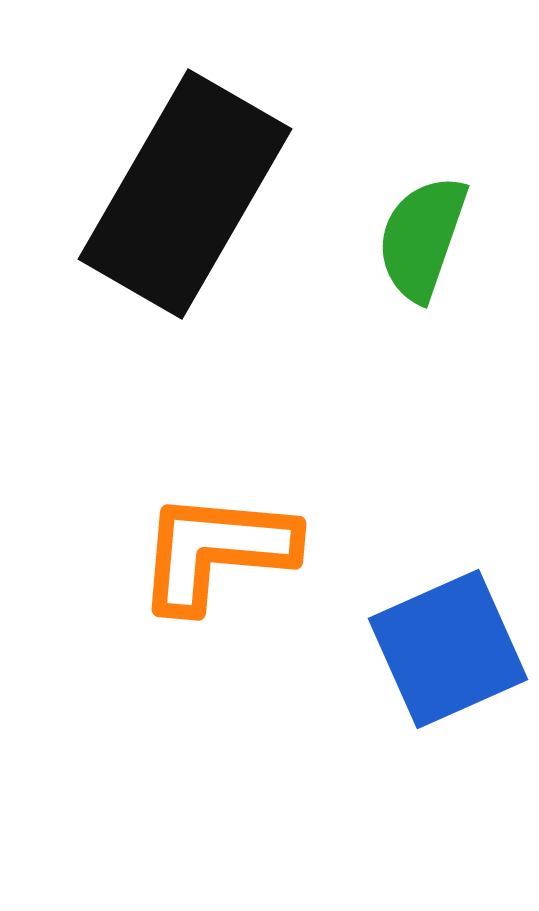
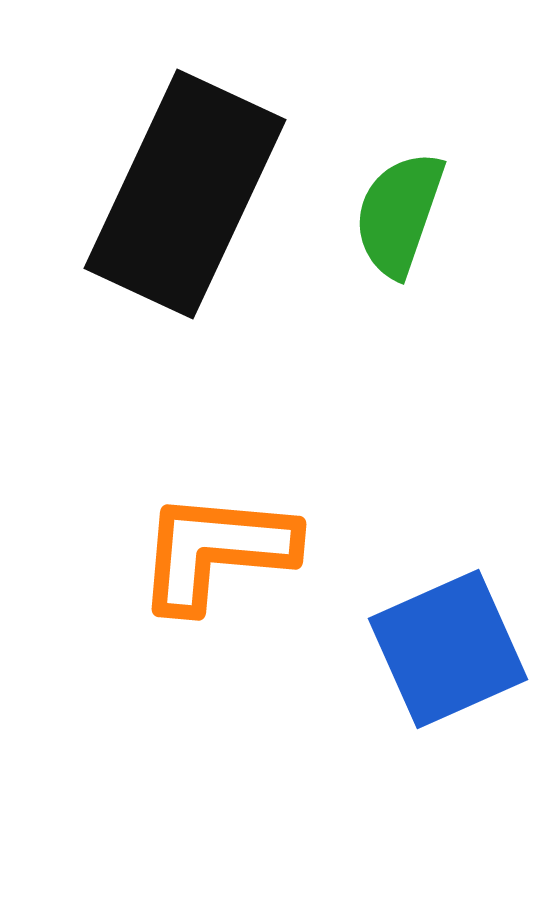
black rectangle: rotated 5 degrees counterclockwise
green semicircle: moved 23 px left, 24 px up
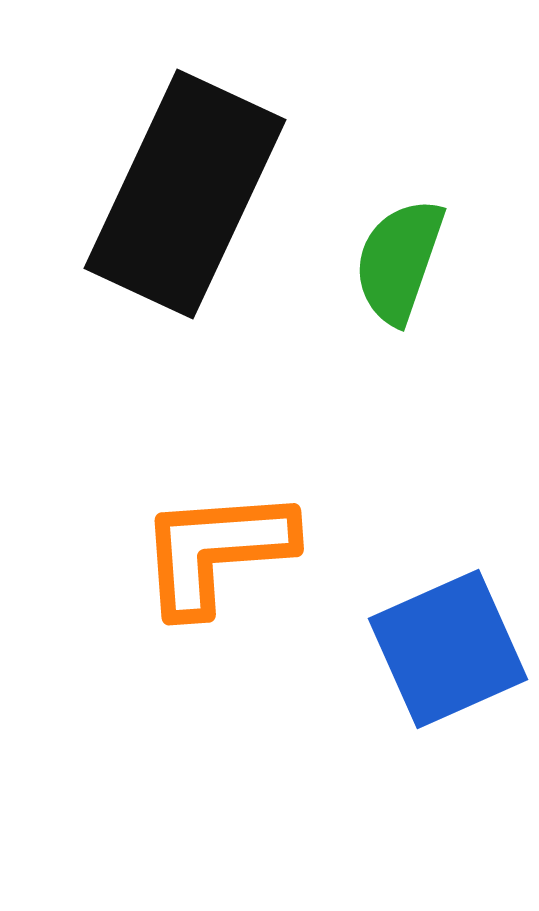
green semicircle: moved 47 px down
orange L-shape: rotated 9 degrees counterclockwise
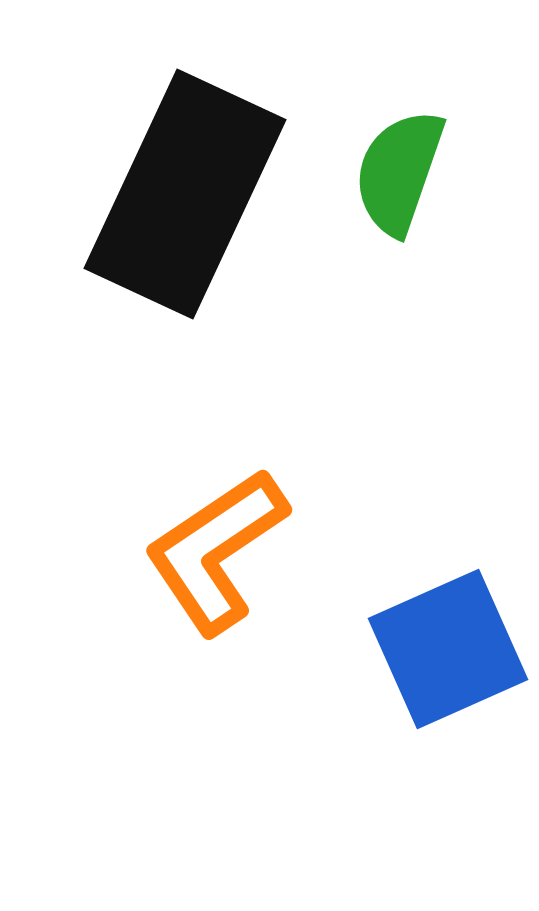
green semicircle: moved 89 px up
orange L-shape: rotated 30 degrees counterclockwise
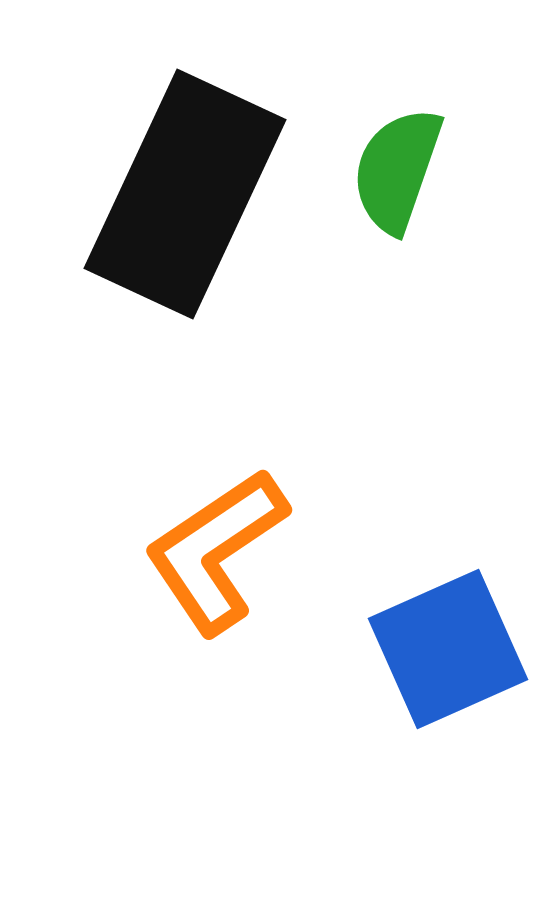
green semicircle: moved 2 px left, 2 px up
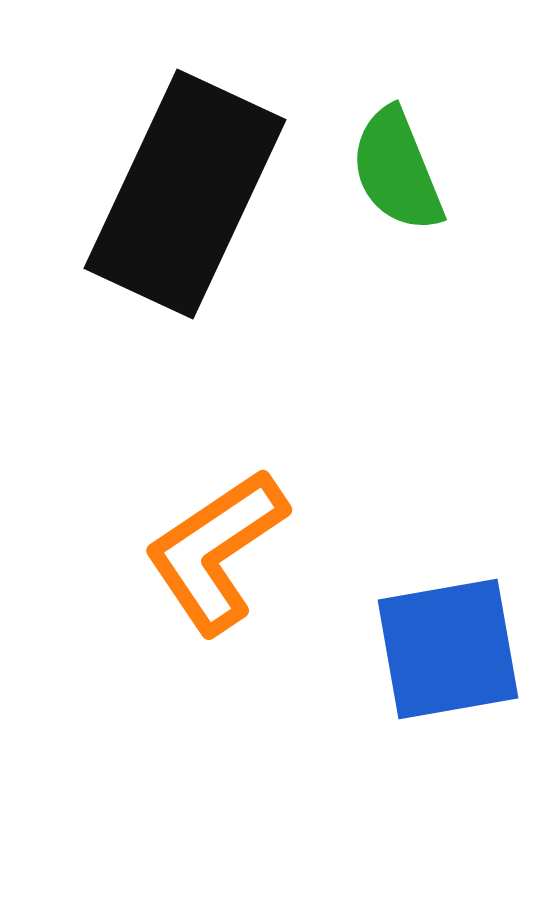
green semicircle: rotated 41 degrees counterclockwise
blue square: rotated 14 degrees clockwise
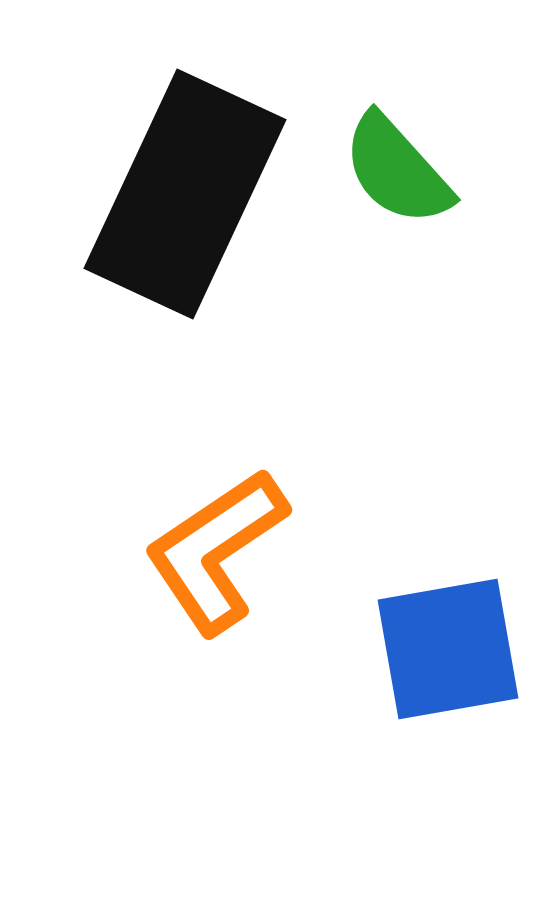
green semicircle: rotated 20 degrees counterclockwise
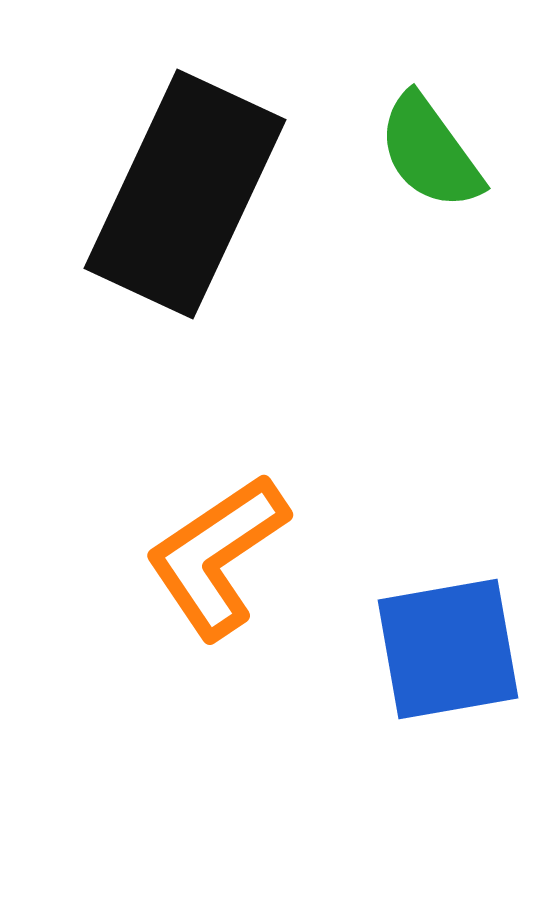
green semicircle: moved 33 px right, 18 px up; rotated 6 degrees clockwise
orange L-shape: moved 1 px right, 5 px down
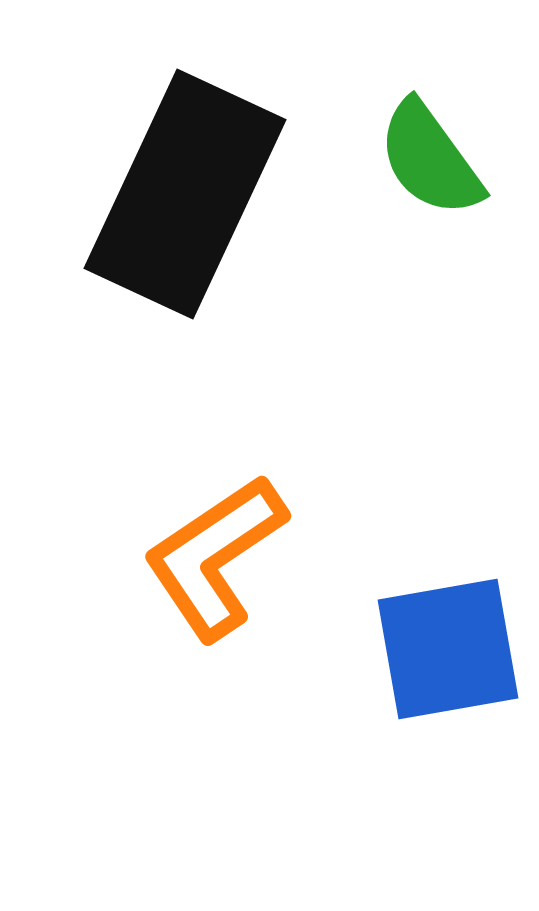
green semicircle: moved 7 px down
orange L-shape: moved 2 px left, 1 px down
